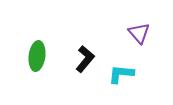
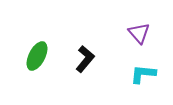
green ellipse: rotated 20 degrees clockwise
cyan L-shape: moved 22 px right
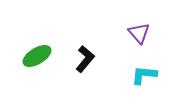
green ellipse: rotated 32 degrees clockwise
cyan L-shape: moved 1 px right, 1 px down
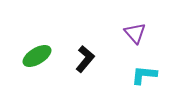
purple triangle: moved 4 px left
